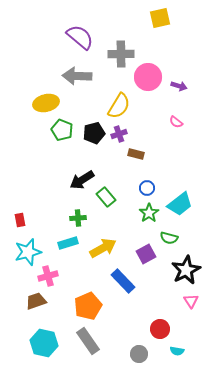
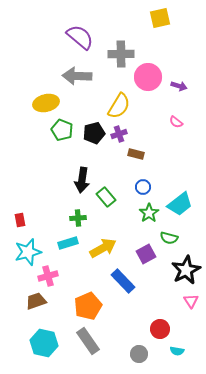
black arrow: rotated 50 degrees counterclockwise
blue circle: moved 4 px left, 1 px up
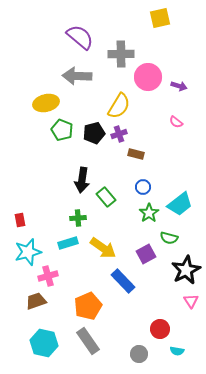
yellow arrow: rotated 64 degrees clockwise
